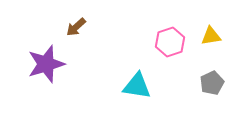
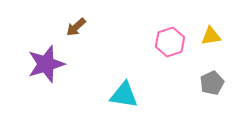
cyan triangle: moved 13 px left, 9 px down
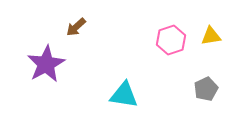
pink hexagon: moved 1 px right, 2 px up
purple star: rotated 12 degrees counterclockwise
gray pentagon: moved 6 px left, 6 px down
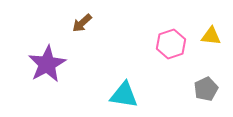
brown arrow: moved 6 px right, 4 px up
yellow triangle: rotated 15 degrees clockwise
pink hexagon: moved 4 px down
purple star: moved 1 px right
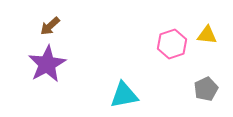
brown arrow: moved 32 px left, 3 px down
yellow triangle: moved 4 px left, 1 px up
pink hexagon: moved 1 px right
cyan triangle: rotated 20 degrees counterclockwise
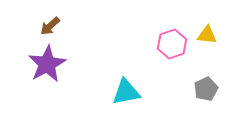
cyan triangle: moved 2 px right, 3 px up
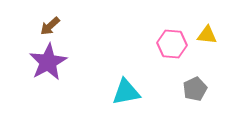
pink hexagon: rotated 24 degrees clockwise
purple star: moved 1 px right, 2 px up
gray pentagon: moved 11 px left
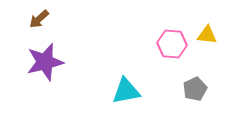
brown arrow: moved 11 px left, 7 px up
purple star: moved 3 px left; rotated 15 degrees clockwise
cyan triangle: moved 1 px up
